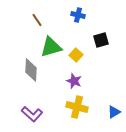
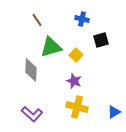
blue cross: moved 4 px right, 4 px down
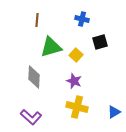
brown line: rotated 40 degrees clockwise
black square: moved 1 px left, 2 px down
gray diamond: moved 3 px right, 7 px down
purple L-shape: moved 1 px left, 3 px down
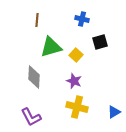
purple L-shape: rotated 20 degrees clockwise
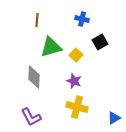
black square: rotated 14 degrees counterclockwise
blue triangle: moved 6 px down
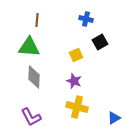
blue cross: moved 4 px right
green triangle: moved 22 px left; rotated 20 degrees clockwise
yellow square: rotated 24 degrees clockwise
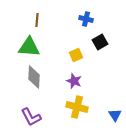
blue triangle: moved 1 px right, 3 px up; rotated 32 degrees counterclockwise
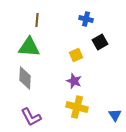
gray diamond: moved 9 px left, 1 px down
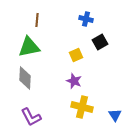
green triangle: rotated 15 degrees counterclockwise
yellow cross: moved 5 px right
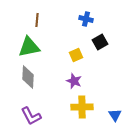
gray diamond: moved 3 px right, 1 px up
yellow cross: rotated 15 degrees counterclockwise
purple L-shape: moved 1 px up
